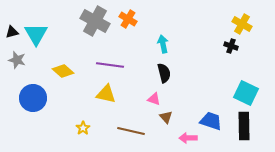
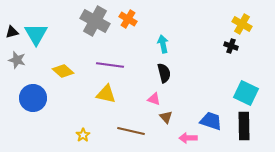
yellow star: moved 7 px down
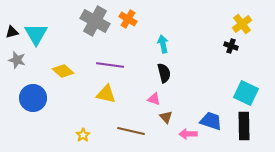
yellow cross: rotated 24 degrees clockwise
pink arrow: moved 4 px up
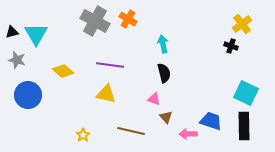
blue circle: moved 5 px left, 3 px up
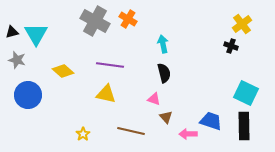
yellow star: moved 1 px up
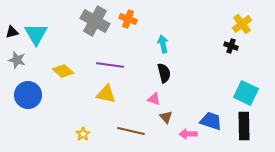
orange cross: rotated 12 degrees counterclockwise
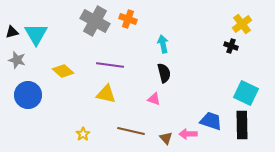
brown triangle: moved 21 px down
black rectangle: moved 2 px left, 1 px up
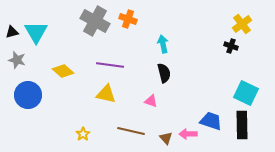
cyan triangle: moved 2 px up
pink triangle: moved 3 px left, 2 px down
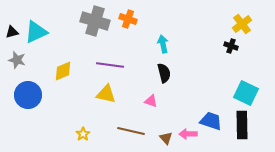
gray cross: rotated 12 degrees counterclockwise
cyan triangle: rotated 35 degrees clockwise
yellow diamond: rotated 65 degrees counterclockwise
